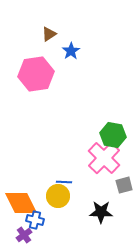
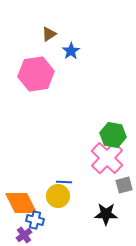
pink cross: moved 3 px right
black star: moved 5 px right, 2 px down
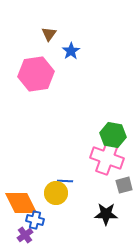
brown triangle: rotated 21 degrees counterclockwise
pink cross: rotated 24 degrees counterclockwise
blue line: moved 1 px right, 1 px up
yellow circle: moved 2 px left, 3 px up
purple cross: moved 1 px right
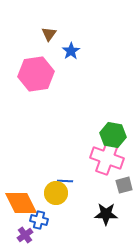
blue cross: moved 4 px right
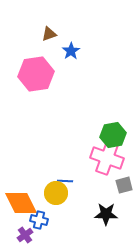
brown triangle: rotated 35 degrees clockwise
green hexagon: rotated 20 degrees counterclockwise
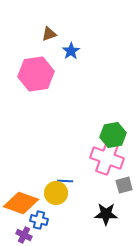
orange diamond: rotated 44 degrees counterclockwise
purple cross: moved 1 px left; rotated 28 degrees counterclockwise
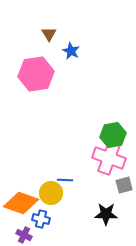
brown triangle: rotated 42 degrees counterclockwise
blue star: rotated 12 degrees counterclockwise
pink cross: moved 2 px right
blue line: moved 1 px up
yellow circle: moved 5 px left
blue cross: moved 2 px right, 1 px up
